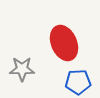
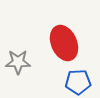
gray star: moved 4 px left, 7 px up
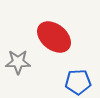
red ellipse: moved 10 px left, 6 px up; rotated 28 degrees counterclockwise
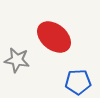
gray star: moved 1 px left, 2 px up; rotated 10 degrees clockwise
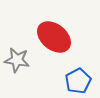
blue pentagon: moved 1 px up; rotated 25 degrees counterclockwise
